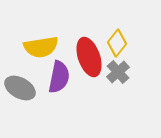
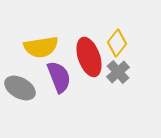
purple semicircle: rotated 32 degrees counterclockwise
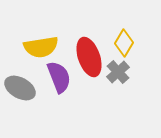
yellow diamond: moved 7 px right; rotated 8 degrees counterclockwise
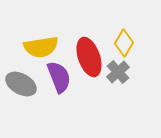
gray ellipse: moved 1 px right, 4 px up
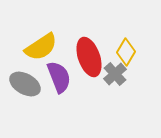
yellow diamond: moved 2 px right, 9 px down
yellow semicircle: rotated 24 degrees counterclockwise
gray cross: moved 3 px left, 2 px down
gray ellipse: moved 4 px right
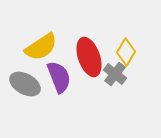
gray cross: rotated 10 degrees counterclockwise
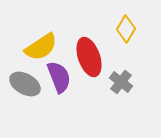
yellow diamond: moved 23 px up
gray cross: moved 6 px right, 8 px down
